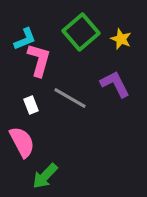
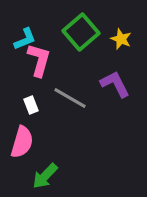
pink semicircle: rotated 44 degrees clockwise
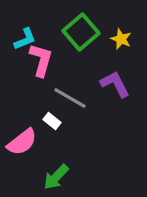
pink L-shape: moved 2 px right
white rectangle: moved 21 px right, 16 px down; rotated 30 degrees counterclockwise
pink semicircle: rotated 36 degrees clockwise
green arrow: moved 11 px right, 1 px down
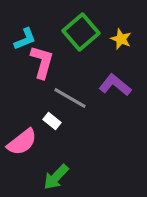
pink L-shape: moved 1 px right, 2 px down
purple L-shape: moved 1 px down; rotated 24 degrees counterclockwise
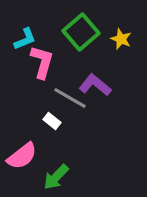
purple L-shape: moved 20 px left
pink semicircle: moved 14 px down
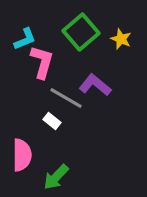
gray line: moved 4 px left
pink semicircle: moved 1 px up; rotated 52 degrees counterclockwise
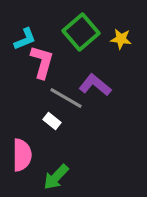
yellow star: rotated 15 degrees counterclockwise
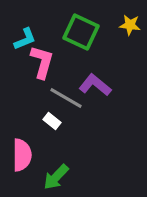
green square: rotated 24 degrees counterclockwise
yellow star: moved 9 px right, 14 px up
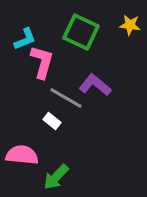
pink semicircle: rotated 84 degrees counterclockwise
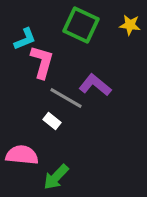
green square: moved 7 px up
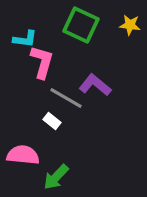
cyan L-shape: rotated 30 degrees clockwise
pink semicircle: moved 1 px right
